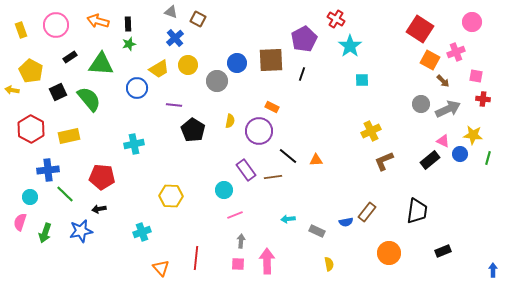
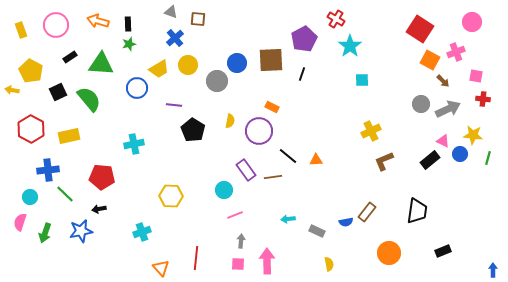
brown square at (198, 19): rotated 21 degrees counterclockwise
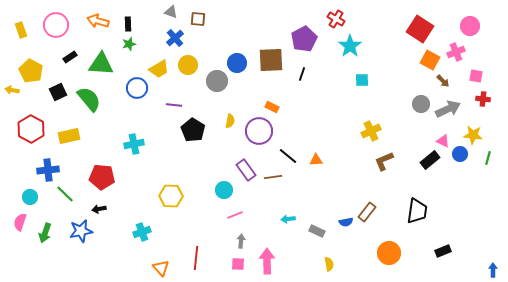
pink circle at (472, 22): moved 2 px left, 4 px down
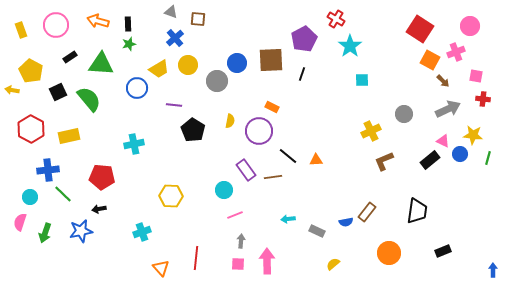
gray circle at (421, 104): moved 17 px left, 10 px down
green line at (65, 194): moved 2 px left
yellow semicircle at (329, 264): moved 4 px right; rotated 120 degrees counterclockwise
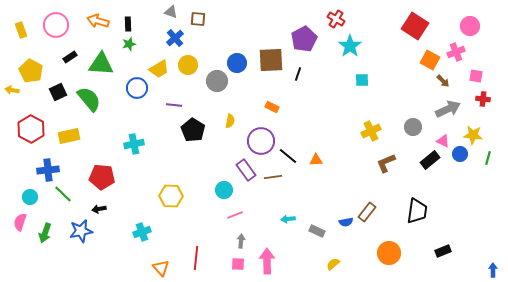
red square at (420, 29): moved 5 px left, 3 px up
black line at (302, 74): moved 4 px left
gray circle at (404, 114): moved 9 px right, 13 px down
purple circle at (259, 131): moved 2 px right, 10 px down
brown L-shape at (384, 161): moved 2 px right, 2 px down
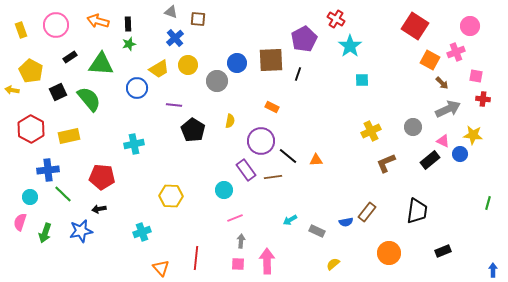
brown arrow at (443, 81): moved 1 px left, 2 px down
green line at (488, 158): moved 45 px down
pink line at (235, 215): moved 3 px down
cyan arrow at (288, 219): moved 2 px right, 1 px down; rotated 24 degrees counterclockwise
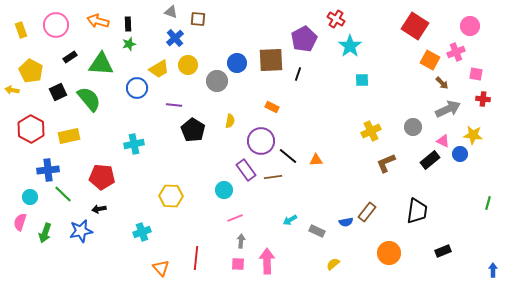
pink square at (476, 76): moved 2 px up
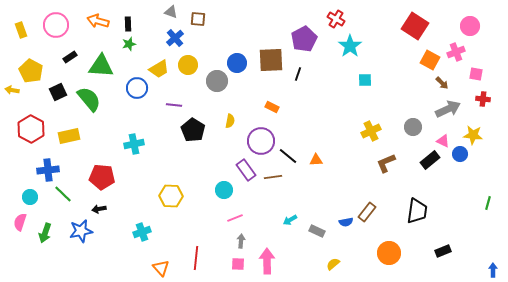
green triangle at (101, 64): moved 2 px down
cyan square at (362, 80): moved 3 px right
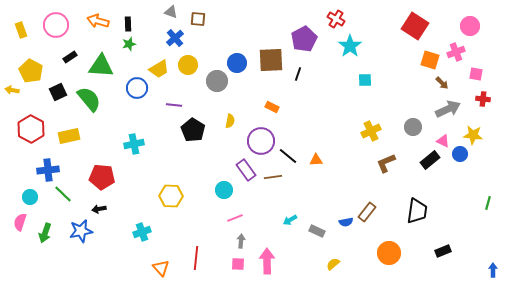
orange square at (430, 60): rotated 12 degrees counterclockwise
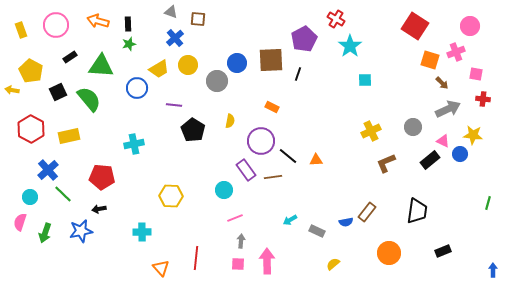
blue cross at (48, 170): rotated 35 degrees counterclockwise
cyan cross at (142, 232): rotated 18 degrees clockwise
